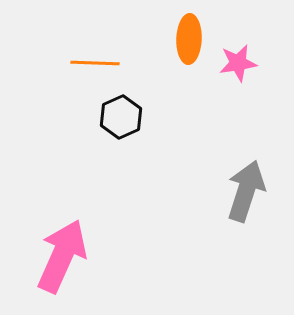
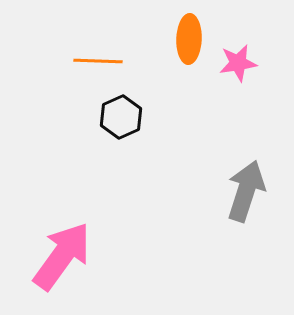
orange line: moved 3 px right, 2 px up
pink arrow: rotated 12 degrees clockwise
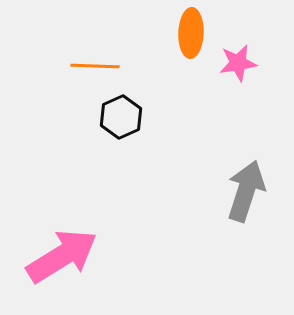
orange ellipse: moved 2 px right, 6 px up
orange line: moved 3 px left, 5 px down
pink arrow: rotated 22 degrees clockwise
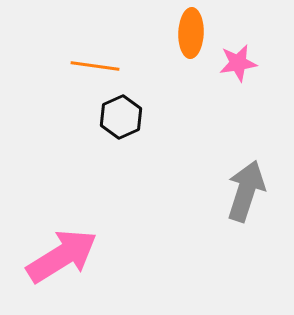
orange line: rotated 6 degrees clockwise
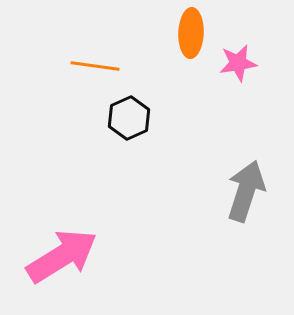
black hexagon: moved 8 px right, 1 px down
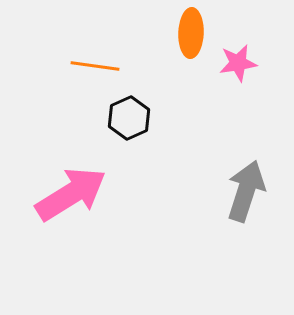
pink arrow: moved 9 px right, 62 px up
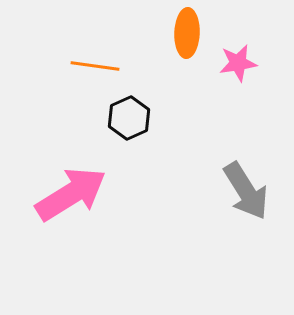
orange ellipse: moved 4 px left
gray arrow: rotated 130 degrees clockwise
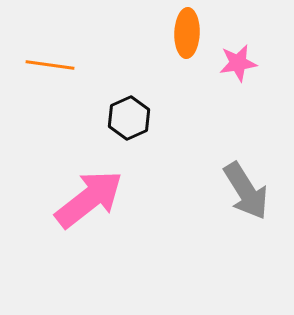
orange line: moved 45 px left, 1 px up
pink arrow: moved 18 px right, 5 px down; rotated 6 degrees counterclockwise
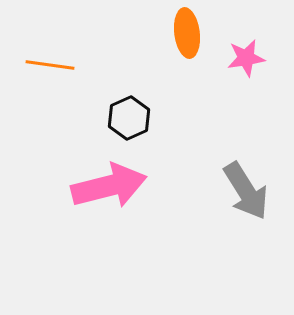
orange ellipse: rotated 9 degrees counterclockwise
pink star: moved 8 px right, 5 px up
pink arrow: moved 20 px right, 13 px up; rotated 24 degrees clockwise
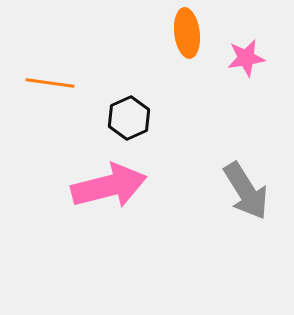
orange line: moved 18 px down
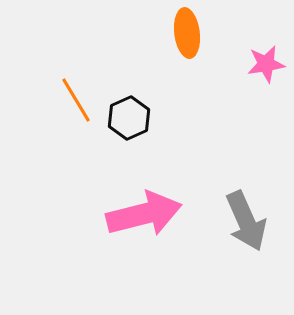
pink star: moved 20 px right, 6 px down
orange line: moved 26 px right, 17 px down; rotated 51 degrees clockwise
pink arrow: moved 35 px right, 28 px down
gray arrow: moved 30 px down; rotated 8 degrees clockwise
